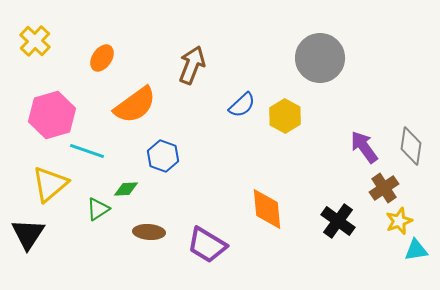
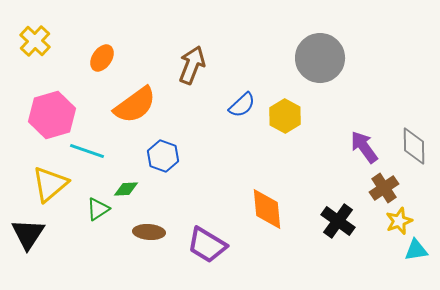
gray diamond: moved 3 px right; rotated 9 degrees counterclockwise
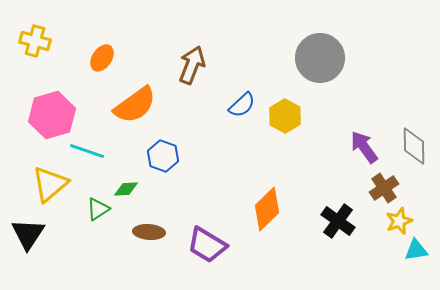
yellow cross: rotated 28 degrees counterclockwise
orange diamond: rotated 51 degrees clockwise
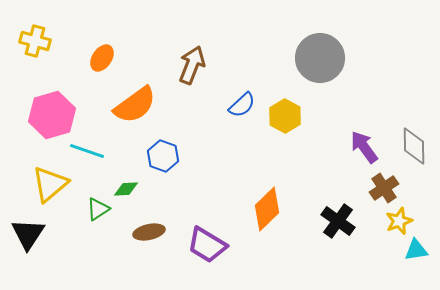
brown ellipse: rotated 16 degrees counterclockwise
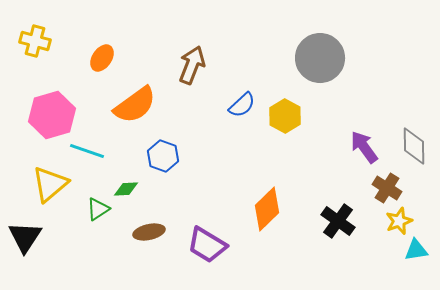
brown cross: moved 3 px right; rotated 24 degrees counterclockwise
black triangle: moved 3 px left, 3 px down
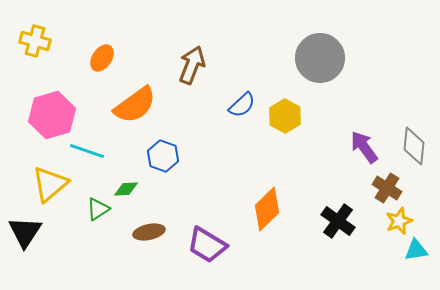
gray diamond: rotated 6 degrees clockwise
black triangle: moved 5 px up
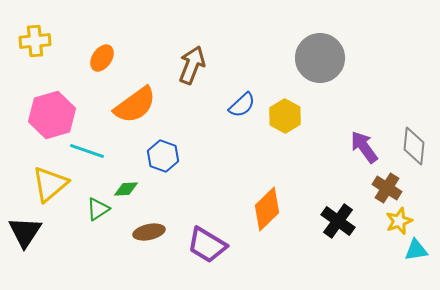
yellow cross: rotated 20 degrees counterclockwise
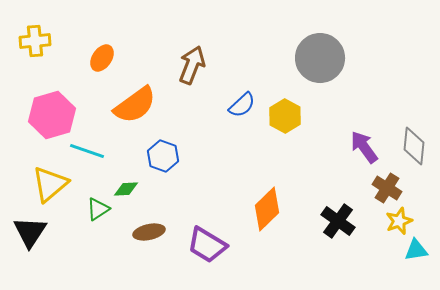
black triangle: moved 5 px right
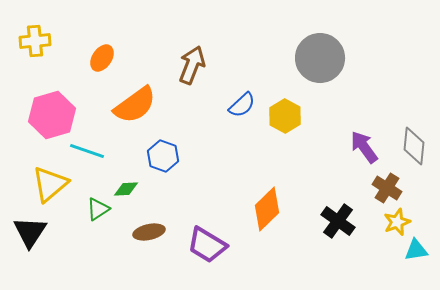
yellow star: moved 2 px left, 1 px down
